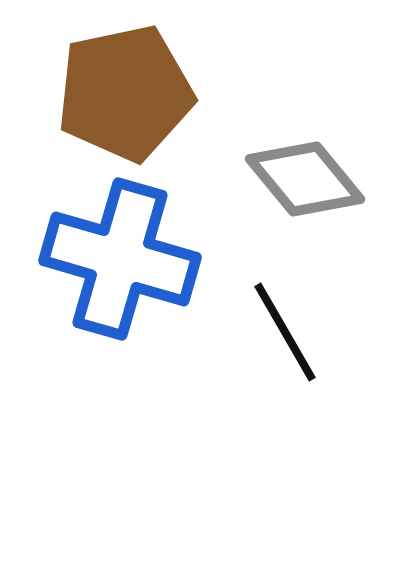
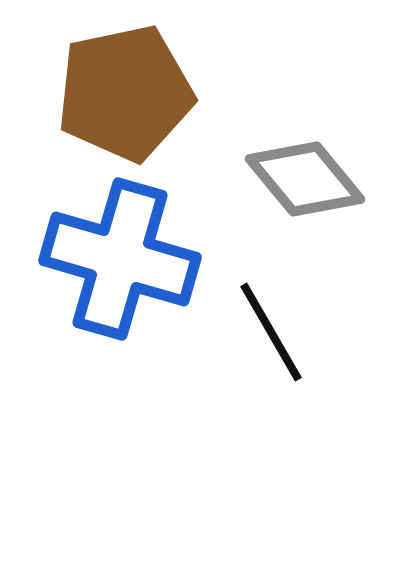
black line: moved 14 px left
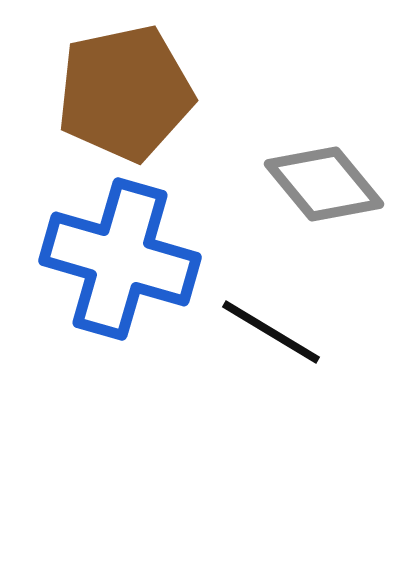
gray diamond: moved 19 px right, 5 px down
black line: rotated 29 degrees counterclockwise
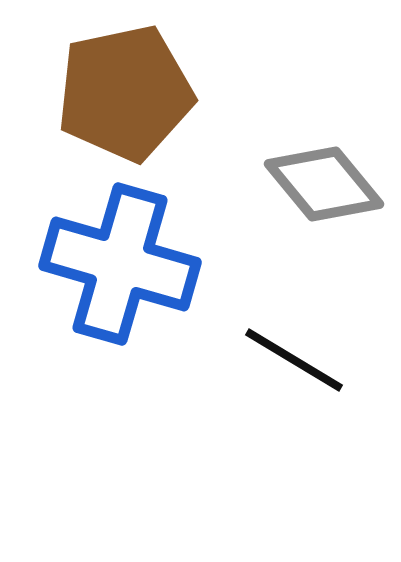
blue cross: moved 5 px down
black line: moved 23 px right, 28 px down
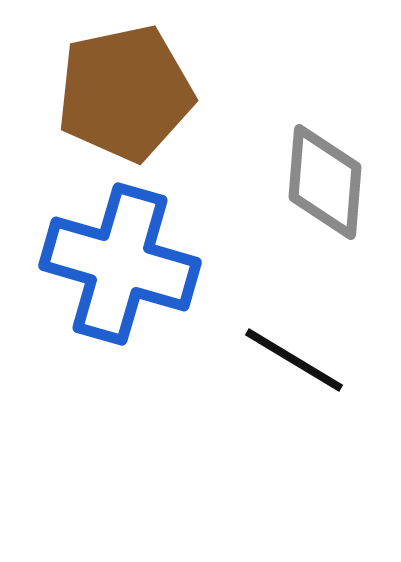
gray diamond: moved 1 px right, 2 px up; rotated 44 degrees clockwise
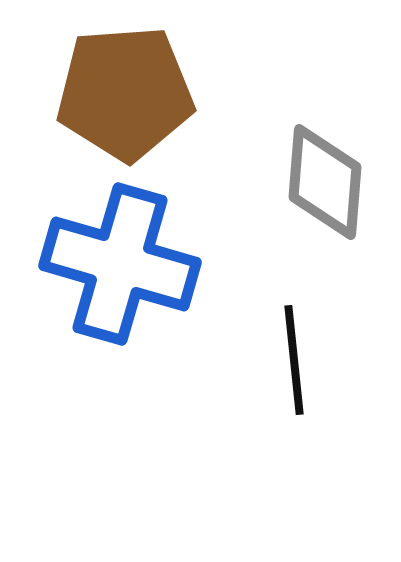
brown pentagon: rotated 8 degrees clockwise
black line: rotated 53 degrees clockwise
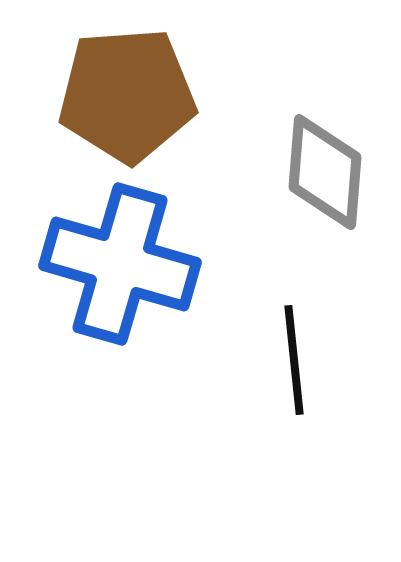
brown pentagon: moved 2 px right, 2 px down
gray diamond: moved 10 px up
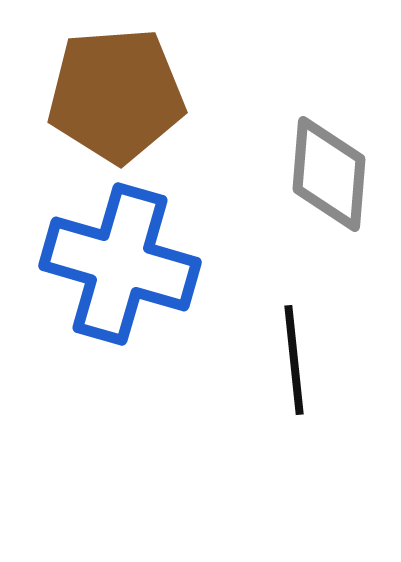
brown pentagon: moved 11 px left
gray diamond: moved 4 px right, 2 px down
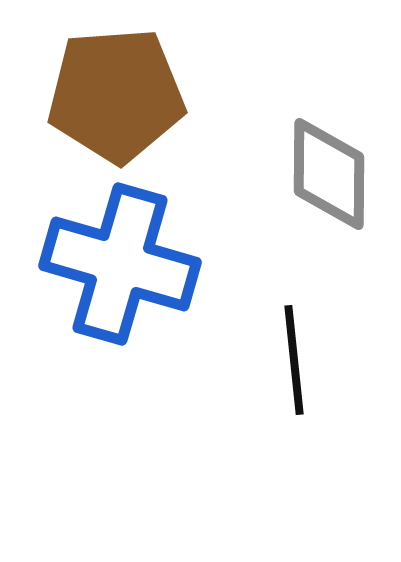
gray diamond: rotated 4 degrees counterclockwise
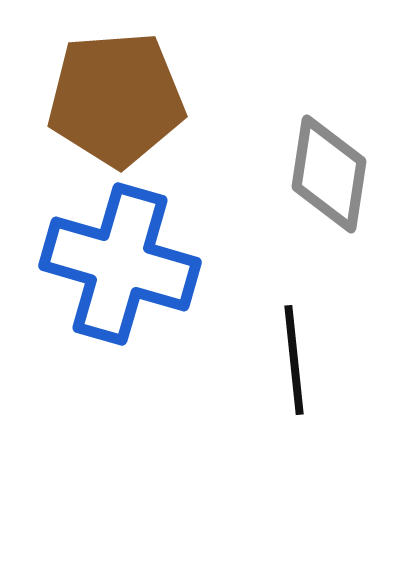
brown pentagon: moved 4 px down
gray diamond: rotated 8 degrees clockwise
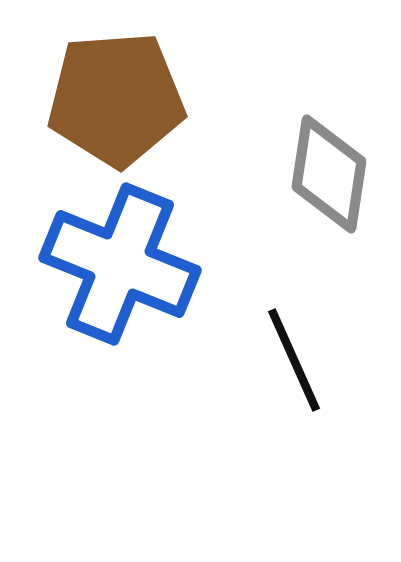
blue cross: rotated 6 degrees clockwise
black line: rotated 18 degrees counterclockwise
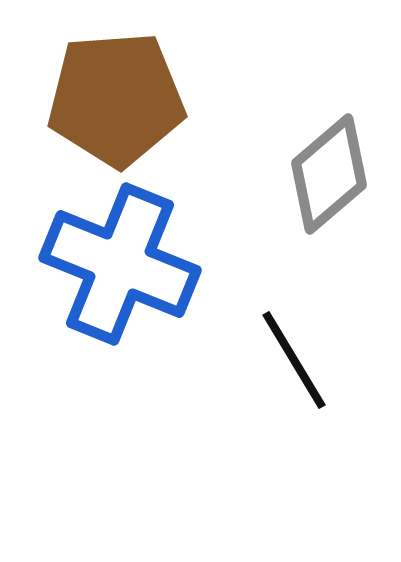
gray diamond: rotated 41 degrees clockwise
black line: rotated 7 degrees counterclockwise
